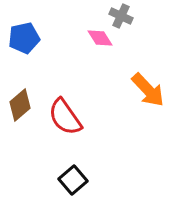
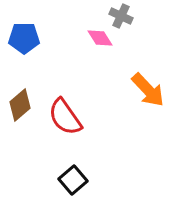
blue pentagon: rotated 12 degrees clockwise
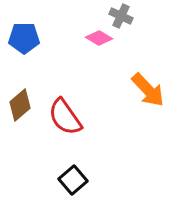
pink diamond: moved 1 px left; rotated 28 degrees counterclockwise
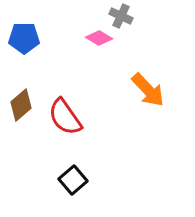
brown diamond: moved 1 px right
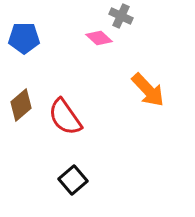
pink diamond: rotated 12 degrees clockwise
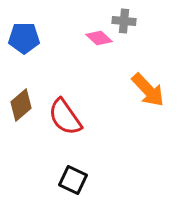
gray cross: moved 3 px right, 5 px down; rotated 20 degrees counterclockwise
black square: rotated 24 degrees counterclockwise
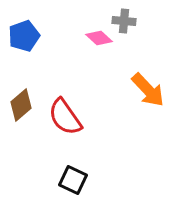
blue pentagon: moved 2 px up; rotated 20 degrees counterclockwise
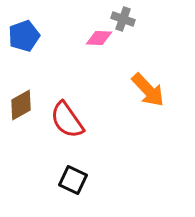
gray cross: moved 1 px left, 2 px up; rotated 15 degrees clockwise
pink diamond: rotated 40 degrees counterclockwise
brown diamond: rotated 12 degrees clockwise
red semicircle: moved 2 px right, 3 px down
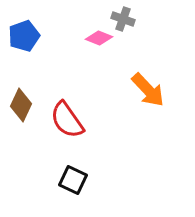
pink diamond: rotated 20 degrees clockwise
brown diamond: rotated 36 degrees counterclockwise
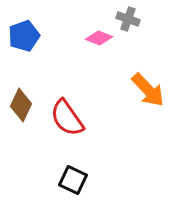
gray cross: moved 5 px right
red semicircle: moved 2 px up
